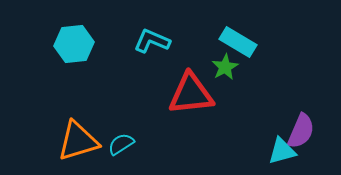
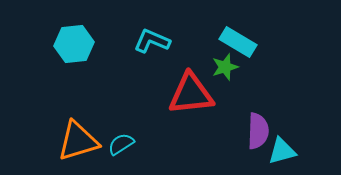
green star: rotated 12 degrees clockwise
purple semicircle: moved 43 px left; rotated 21 degrees counterclockwise
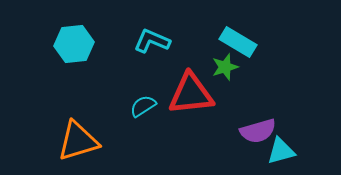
purple semicircle: rotated 72 degrees clockwise
cyan semicircle: moved 22 px right, 38 px up
cyan triangle: moved 1 px left
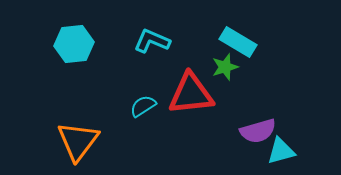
orange triangle: rotated 36 degrees counterclockwise
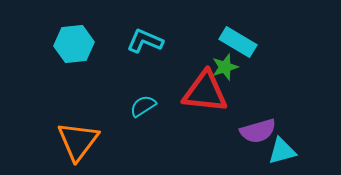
cyan L-shape: moved 7 px left
red triangle: moved 14 px right, 2 px up; rotated 12 degrees clockwise
cyan triangle: moved 1 px right
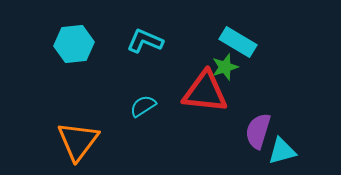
purple semicircle: rotated 123 degrees clockwise
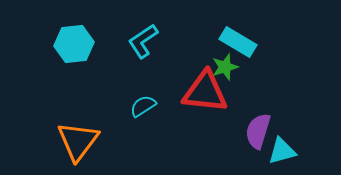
cyan L-shape: moved 2 px left; rotated 57 degrees counterclockwise
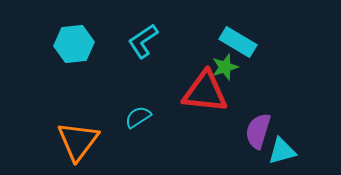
cyan semicircle: moved 5 px left, 11 px down
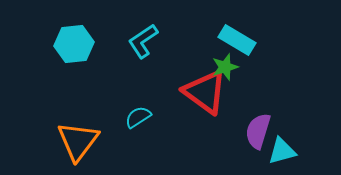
cyan rectangle: moved 1 px left, 2 px up
red triangle: rotated 30 degrees clockwise
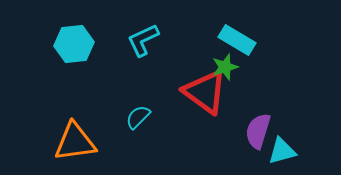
cyan L-shape: moved 1 px up; rotated 9 degrees clockwise
cyan semicircle: rotated 12 degrees counterclockwise
orange triangle: moved 3 px left, 1 px down; rotated 45 degrees clockwise
